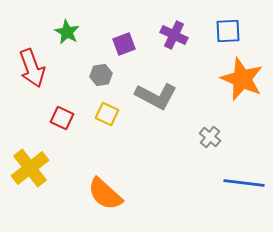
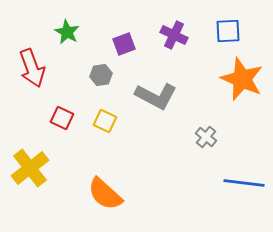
yellow square: moved 2 px left, 7 px down
gray cross: moved 4 px left
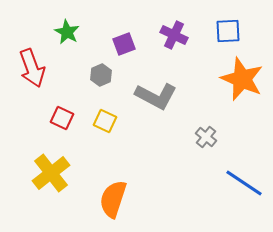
gray hexagon: rotated 15 degrees counterclockwise
yellow cross: moved 21 px right, 5 px down
blue line: rotated 27 degrees clockwise
orange semicircle: moved 8 px right, 5 px down; rotated 66 degrees clockwise
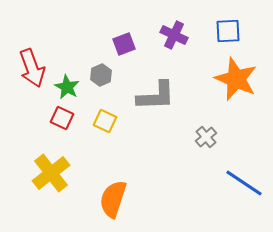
green star: moved 55 px down
orange star: moved 6 px left
gray L-shape: rotated 30 degrees counterclockwise
gray cross: rotated 10 degrees clockwise
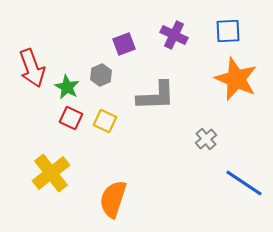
red square: moved 9 px right
gray cross: moved 2 px down
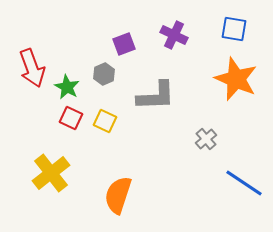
blue square: moved 6 px right, 2 px up; rotated 12 degrees clockwise
gray hexagon: moved 3 px right, 1 px up
orange semicircle: moved 5 px right, 4 px up
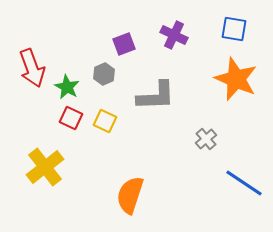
yellow cross: moved 6 px left, 6 px up
orange semicircle: moved 12 px right
